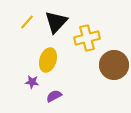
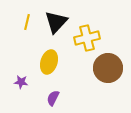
yellow line: rotated 28 degrees counterclockwise
yellow ellipse: moved 1 px right, 2 px down
brown circle: moved 6 px left, 3 px down
purple star: moved 11 px left
purple semicircle: moved 1 px left, 2 px down; rotated 35 degrees counterclockwise
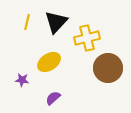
yellow ellipse: rotated 40 degrees clockwise
purple star: moved 1 px right, 2 px up
purple semicircle: rotated 21 degrees clockwise
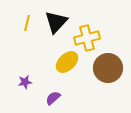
yellow line: moved 1 px down
yellow ellipse: moved 18 px right; rotated 10 degrees counterclockwise
purple star: moved 3 px right, 2 px down; rotated 16 degrees counterclockwise
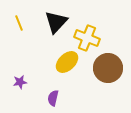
yellow line: moved 8 px left; rotated 35 degrees counterclockwise
yellow cross: rotated 35 degrees clockwise
purple star: moved 5 px left
purple semicircle: rotated 35 degrees counterclockwise
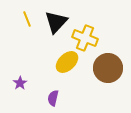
yellow line: moved 8 px right, 4 px up
yellow cross: moved 2 px left
purple star: moved 1 px down; rotated 24 degrees counterclockwise
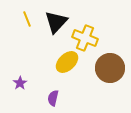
brown circle: moved 2 px right
